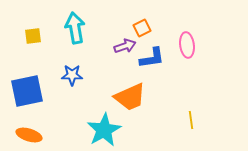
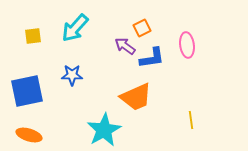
cyan arrow: rotated 128 degrees counterclockwise
purple arrow: rotated 125 degrees counterclockwise
orange trapezoid: moved 6 px right
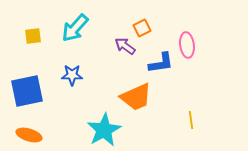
blue L-shape: moved 9 px right, 5 px down
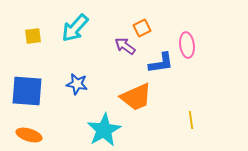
blue star: moved 5 px right, 9 px down; rotated 10 degrees clockwise
blue square: rotated 16 degrees clockwise
